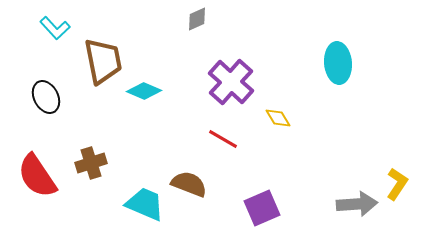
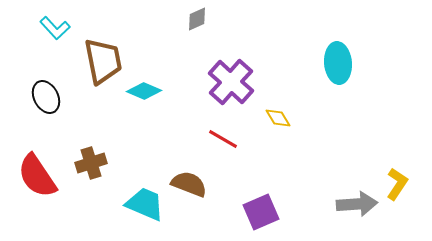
purple square: moved 1 px left, 4 px down
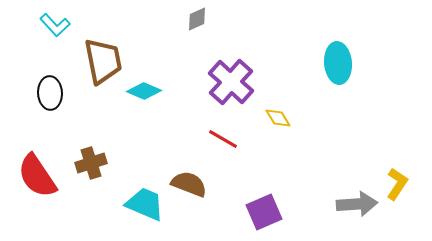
cyan L-shape: moved 3 px up
black ellipse: moved 4 px right, 4 px up; rotated 24 degrees clockwise
purple square: moved 3 px right
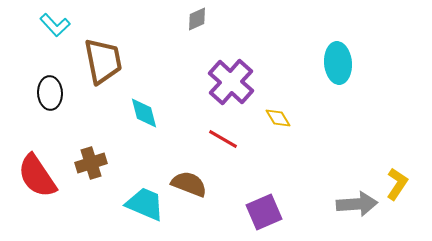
cyan diamond: moved 22 px down; rotated 52 degrees clockwise
